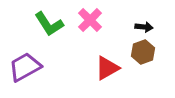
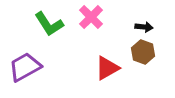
pink cross: moved 1 px right, 3 px up
brown hexagon: rotated 20 degrees counterclockwise
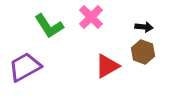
green L-shape: moved 2 px down
red triangle: moved 2 px up
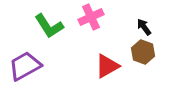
pink cross: rotated 20 degrees clockwise
black arrow: rotated 132 degrees counterclockwise
purple trapezoid: moved 1 px up
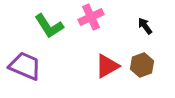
black arrow: moved 1 px right, 1 px up
brown hexagon: moved 1 px left, 13 px down; rotated 20 degrees clockwise
purple trapezoid: rotated 52 degrees clockwise
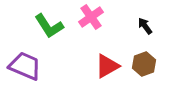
pink cross: rotated 10 degrees counterclockwise
brown hexagon: moved 2 px right, 1 px up
